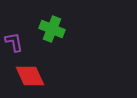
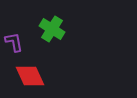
green cross: rotated 10 degrees clockwise
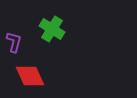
purple L-shape: rotated 25 degrees clockwise
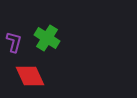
green cross: moved 5 px left, 9 px down
